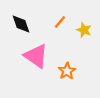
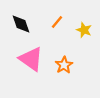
orange line: moved 3 px left
pink triangle: moved 5 px left, 3 px down
orange star: moved 3 px left, 6 px up
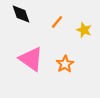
black diamond: moved 10 px up
orange star: moved 1 px right, 1 px up
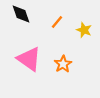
pink triangle: moved 2 px left
orange star: moved 2 px left
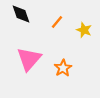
pink triangle: rotated 36 degrees clockwise
orange star: moved 4 px down
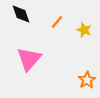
orange star: moved 24 px right, 12 px down
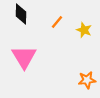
black diamond: rotated 20 degrees clockwise
pink triangle: moved 5 px left, 2 px up; rotated 12 degrees counterclockwise
orange star: rotated 24 degrees clockwise
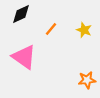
black diamond: rotated 65 degrees clockwise
orange line: moved 6 px left, 7 px down
pink triangle: rotated 24 degrees counterclockwise
